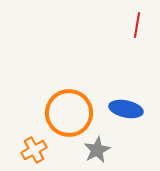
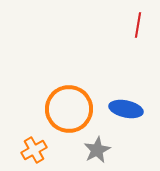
red line: moved 1 px right
orange circle: moved 4 px up
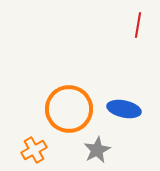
blue ellipse: moved 2 px left
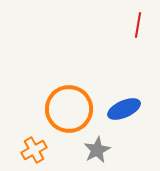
blue ellipse: rotated 36 degrees counterclockwise
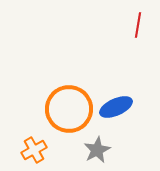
blue ellipse: moved 8 px left, 2 px up
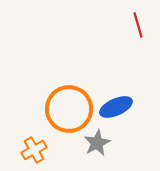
red line: rotated 25 degrees counterclockwise
gray star: moved 7 px up
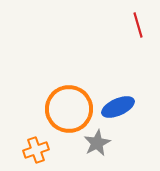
blue ellipse: moved 2 px right
orange cross: moved 2 px right; rotated 10 degrees clockwise
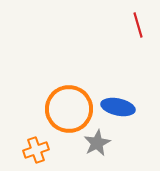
blue ellipse: rotated 36 degrees clockwise
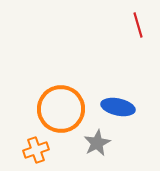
orange circle: moved 8 px left
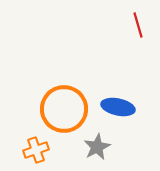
orange circle: moved 3 px right
gray star: moved 4 px down
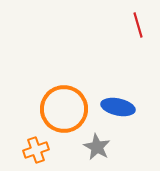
gray star: rotated 16 degrees counterclockwise
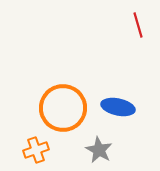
orange circle: moved 1 px left, 1 px up
gray star: moved 2 px right, 3 px down
